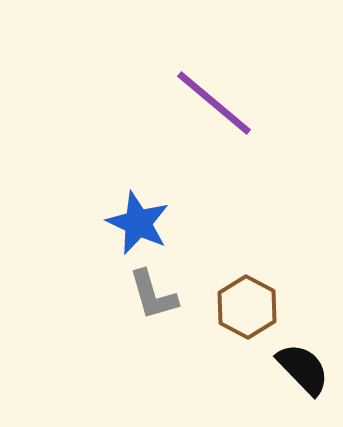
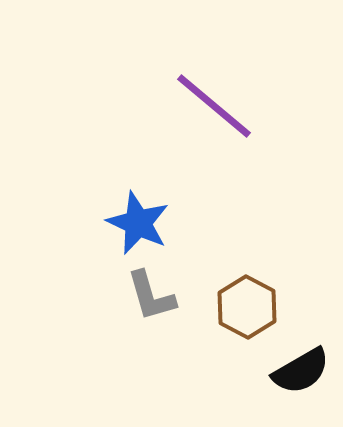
purple line: moved 3 px down
gray L-shape: moved 2 px left, 1 px down
black semicircle: moved 2 px left, 2 px down; rotated 104 degrees clockwise
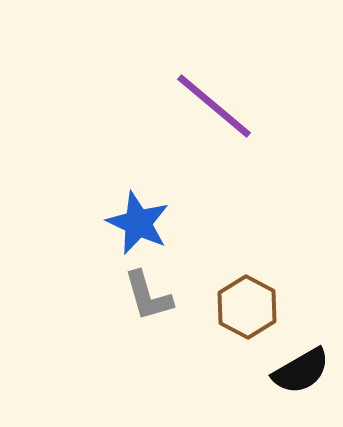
gray L-shape: moved 3 px left
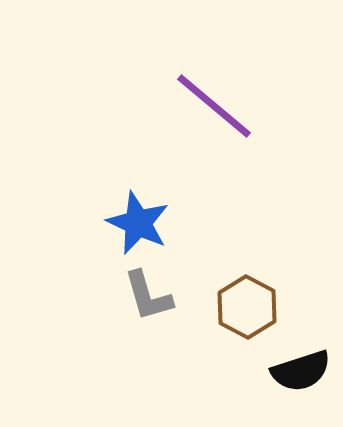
black semicircle: rotated 12 degrees clockwise
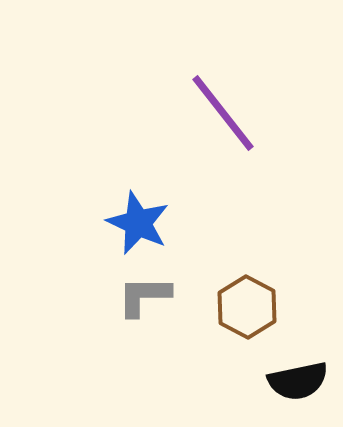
purple line: moved 9 px right, 7 px down; rotated 12 degrees clockwise
gray L-shape: moved 4 px left; rotated 106 degrees clockwise
black semicircle: moved 3 px left, 10 px down; rotated 6 degrees clockwise
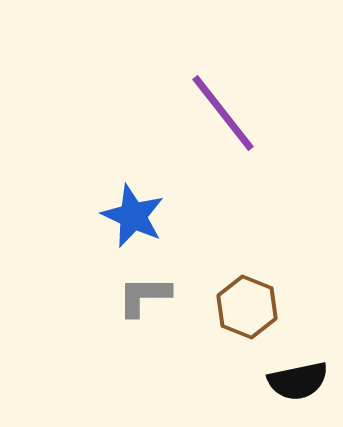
blue star: moved 5 px left, 7 px up
brown hexagon: rotated 6 degrees counterclockwise
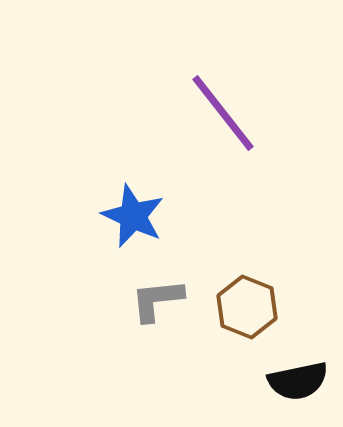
gray L-shape: moved 13 px right, 4 px down; rotated 6 degrees counterclockwise
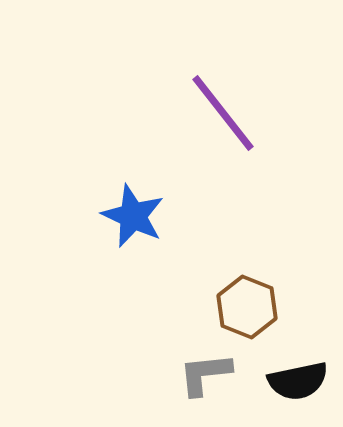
gray L-shape: moved 48 px right, 74 px down
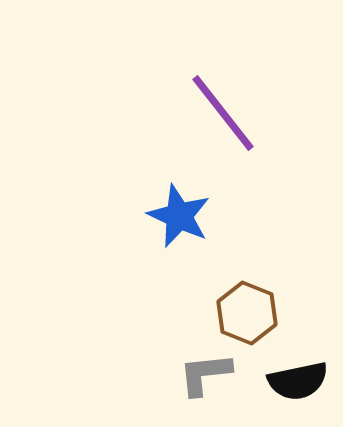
blue star: moved 46 px right
brown hexagon: moved 6 px down
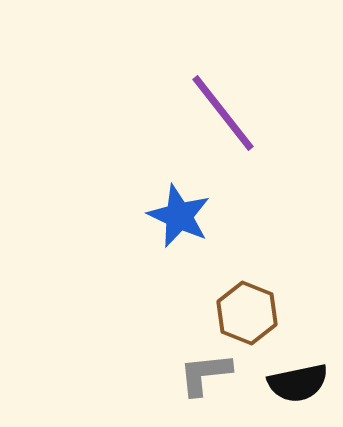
black semicircle: moved 2 px down
